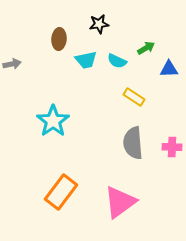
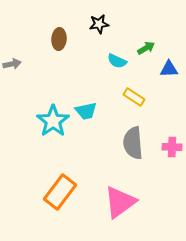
cyan trapezoid: moved 51 px down
orange rectangle: moved 1 px left
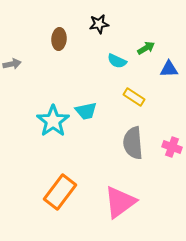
pink cross: rotated 18 degrees clockwise
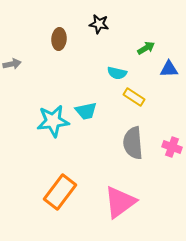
black star: rotated 18 degrees clockwise
cyan semicircle: moved 12 px down; rotated 12 degrees counterclockwise
cyan star: rotated 28 degrees clockwise
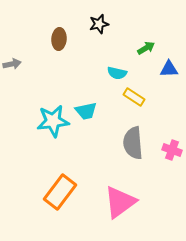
black star: rotated 24 degrees counterclockwise
pink cross: moved 3 px down
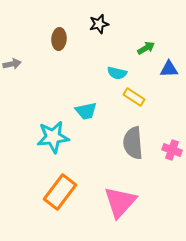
cyan star: moved 16 px down
pink triangle: rotated 12 degrees counterclockwise
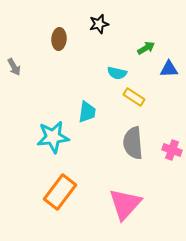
gray arrow: moved 2 px right, 3 px down; rotated 72 degrees clockwise
cyan trapezoid: moved 1 px right, 1 px down; rotated 70 degrees counterclockwise
pink triangle: moved 5 px right, 2 px down
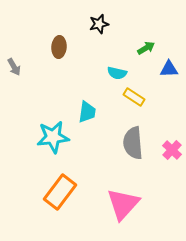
brown ellipse: moved 8 px down
pink cross: rotated 24 degrees clockwise
pink triangle: moved 2 px left
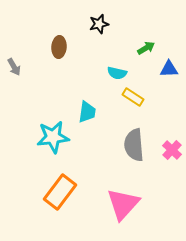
yellow rectangle: moved 1 px left
gray semicircle: moved 1 px right, 2 px down
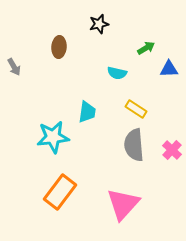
yellow rectangle: moved 3 px right, 12 px down
